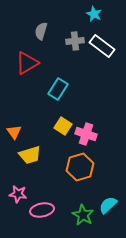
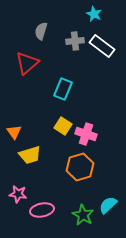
red triangle: rotated 10 degrees counterclockwise
cyan rectangle: moved 5 px right; rotated 10 degrees counterclockwise
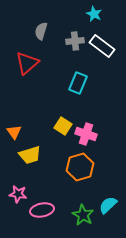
cyan rectangle: moved 15 px right, 6 px up
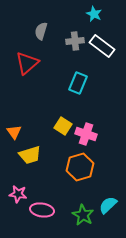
pink ellipse: rotated 20 degrees clockwise
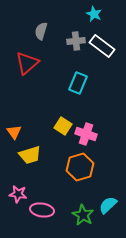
gray cross: moved 1 px right
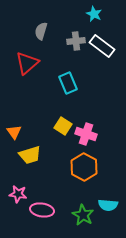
cyan rectangle: moved 10 px left; rotated 45 degrees counterclockwise
orange hexagon: moved 4 px right; rotated 16 degrees counterclockwise
cyan semicircle: rotated 132 degrees counterclockwise
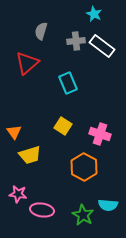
pink cross: moved 14 px right
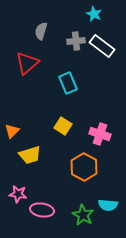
orange triangle: moved 2 px left, 1 px up; rotated 21 degrees clockwise
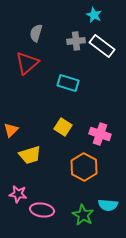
cyan star: moved 1 px down
gray semicircle: moved 5 px left, 2 px down
cyan rectangle: rotated 50 degrees counterclockwise
yellow square: moved 1 px down
orange triangle: moved 1 px left, 1 px up
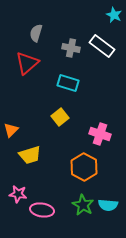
cyan star: moved 20 px right
gray cross: moved 5 px left, 7 px down; rotated 18 degrees clockwise
yellow square: moved 3 px left, 10 px up; rotated 18 degrees clockwise
green star: moved 10 px up
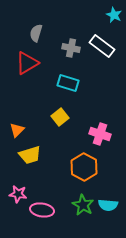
red triangle: rotated 10 degrees clockwise
orange triangle: moved 6 px right
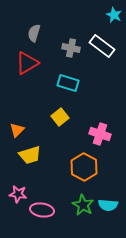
gray semicircle: moved 2 px left
